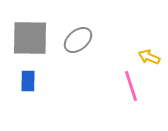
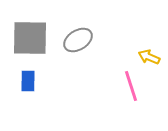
gray ellipse: rotated 8 degrees clockwise
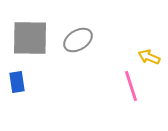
blue rectangle: moved 11 px left, 1 px down; rotated 10 degrees counterclockwise
